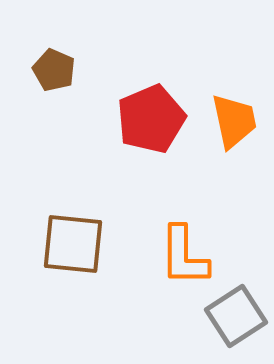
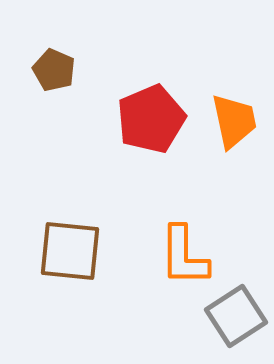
brown square: moved 3 px left, 7 px down
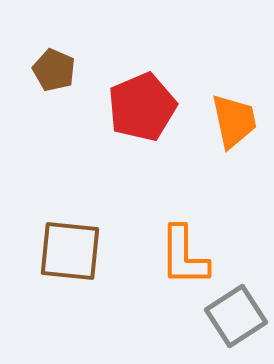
red pentagon: moved 9 px left, 12 px up
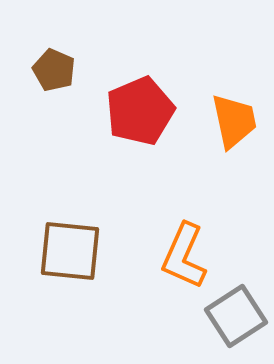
red pentagon: moved 2 px left, 4 px down
orange L-shape: rotated 24 degrees clockwise
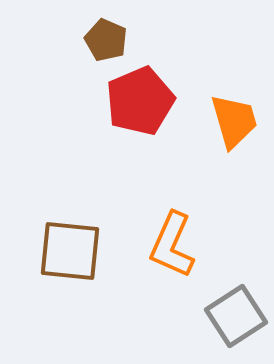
brown pentagon: moved 52 px right, 30 px up
red pentagon: moved 10 px up
orange trapezoid: rotated 4 degrees counterclockwise
orange L-shape: moved 12 px left, 11 px up
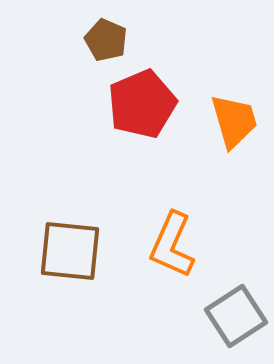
red pentagon: moved 2 px right, 3 px down
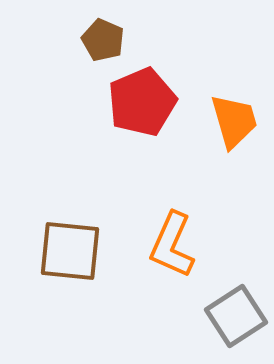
brown pentagon: moved 3 px left
red pentagon: moved 2 px up
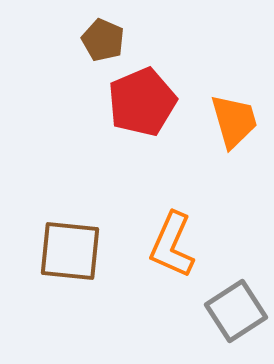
gray square: moved 5 px up
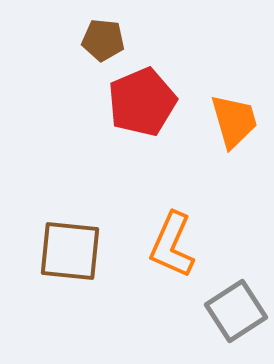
brown pentagon: rotated 18 degrees counterclockwise
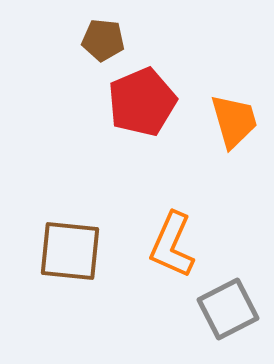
gray square: moved 8 px left, 2 px up; rotated 6 degrees clockwise
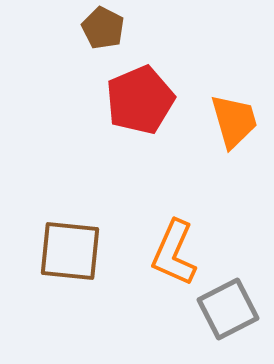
brown pentagon: moved 12 px up; rotated 21 degrees clockwise
red pentagon: moved 2 px left, 2 px up
orange L-shape: moved 2 px right, 8 px down
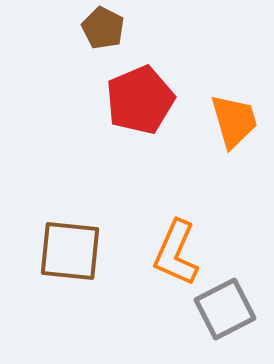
orange L-shape: moved 2 px right
gray square: moved 3 px left
